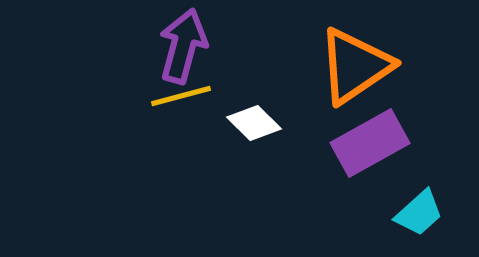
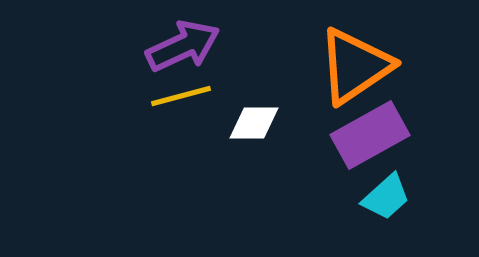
purple arrow: rotated 50 degrees clockwise
white diamond: rotated 44 degrees counterclockwise
purple rectangle: moved 8 px up
cyan trapezoid: moved 33 px left, 16 px up
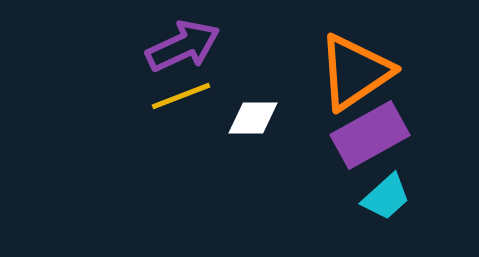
orange triangle: moved 6 px down
yellow line: rotated 6 degrees counterclockwise
white diamond: moved 1 px left, 5 px up
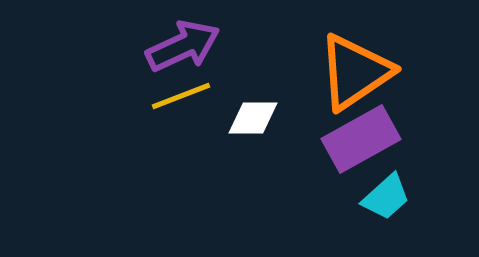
purple rectangle: moved 9 px left, 4 px down
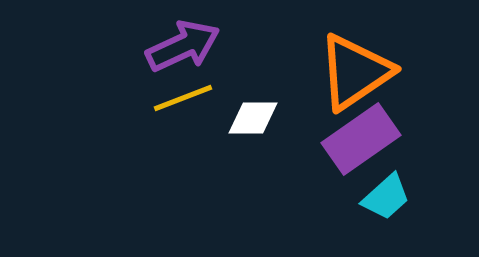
yellow line: moved 2 px right, 2 px down
purple rectangle: rotated 6 degrees counterclockwise
